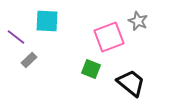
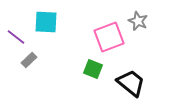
cyan square: moved 1 px left, 1 px down
green square: moved 2 px right
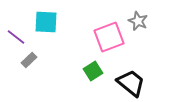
green square: moved 2 px down; rotated 36 degrees clockwise
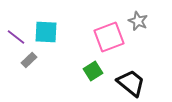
cyan square: moved 10 px down
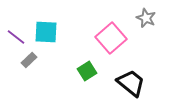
gray star: moved 8 px right, 3 px up
pink square: moved 2 px right, 1 px down; rotated 20 degrees counterclockwise
green square: moved 6 px left
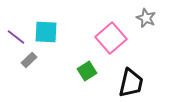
black trapezoid: rotated 64 degrees clockwise
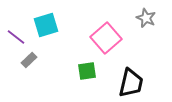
cyan square: moved 7 px up; rotated 20 degrees counterclockwise
pink square: moved 5 px left
green square: rotated 24 degrees clockwise
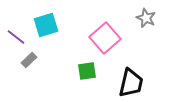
pink square: moved 1 px left
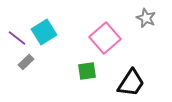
cyan square: moved 2 px left, 7 px down; rotated 15 degrees counterclockwise
purple line: moved 1 px right, 1 px down
gray rectangle: moved 3 px left, 2 px down
black trapezoid: rotated 20 degrees clockwise
